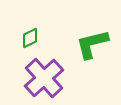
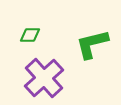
green diamond: moved 3 px up; rotated 25 degrees clockwise
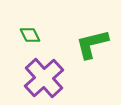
green diamond: rotated 65 degrees clockwise
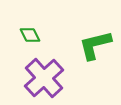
green L-shape: moved 3 px right, 1 px down
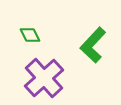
green L-shape: moved 2 px left; rotated 33 degrees counterclockwise
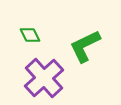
green L-shape: moved 8 px left, 1 px down; rotated 21 degrees clockwise
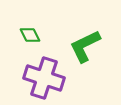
purple cross: rotated 30 degrees counterclockwise
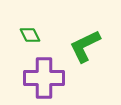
purple cross: rotated 18 degrees counterclockwise
